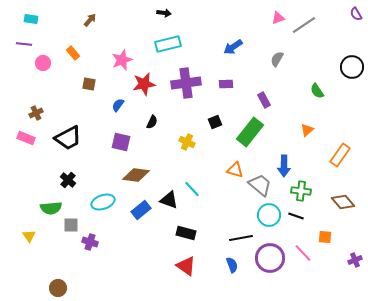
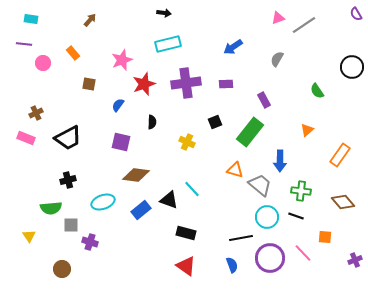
red star at (144, 84): rotated 10 degrees counterclockwise
black semicircle at (152, 122): rotated 24 degrees counterclockwise
blue arrow at (284, 166): moved 4 px left, 5 px up
black cross at (68, 180): rotated 35 degrees clockwise
cyan circle at (269, 215): moved 2 px left, 2 px down
brown circle at (58, 288): moved 4 px right, 19 px up
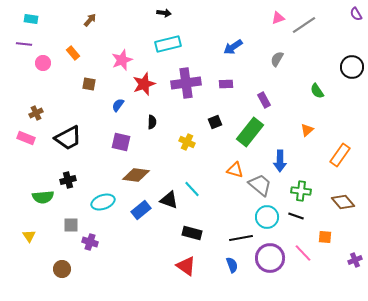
green semicircle at (51, 208): moved 8 px left, 11 px up
black rectangle at (186, 233): moved 6 px right
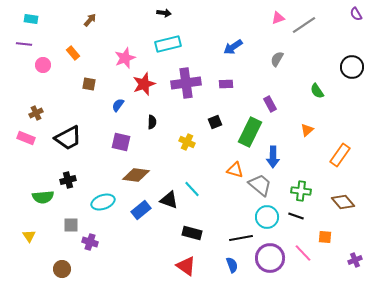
pink star at (122, 60): moved 3 px right, 2 px up
pink circle at (43, 63): moved 2 px down
purple rectangle at (264, 100): moved 6 px right, 4 px down
green rectangle at (250, 132): rotated 12 degrees counterclockwise
blue arrow at (280, 161): moved 7 px left, 4 px up
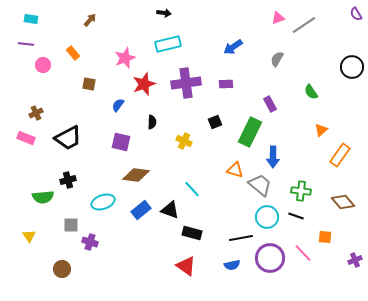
purple line at (24, 44): moved 2 px right
green semicircle at (317, 91): moved 6 px left, 1 px down
orange triangle at (307, 130): moved 14 px right
yellow cross at (187, 142): moved 3 px left, 1 px up
black triangle at (169, 200): moved 1 px right, 10 px down
blue semicircle at (232, 265): rotated 98 degrees clockwise
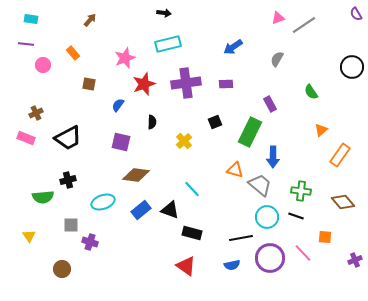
yellow cross at (184, 141): rotated 21 degrees clockwise
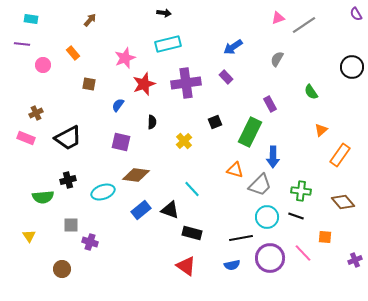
purple line at (26, 44): moved 4 px left
purple rectangle at (226, 84): moved 7 px up; rotated 48 degrees clockwise
gray trapezoid at (260, 185): rotated 95 degrees clockwise
cyan ellipse at (103, 202): moved 10 px up
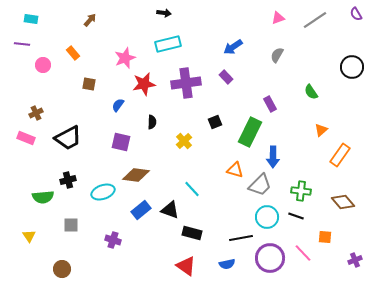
gray line at (304, 25): moved 11 px right, 5 px up
gray semicircle at (277, 59): moved 4 px up
red star at (144, 84): rotated 10 degrees clockwise
purple cross at (90, 242): moved 23 px right, 2 px up
blue semicircle at (232, 265): moved 5 px left, 1 px up
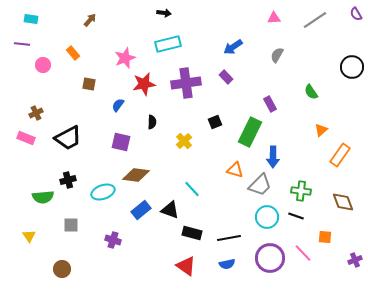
pink triangle at (278, 18): moved 4 px left; rotated 16 degrees clockwise
brown diamond at (343, 202): rotated 20 degrees clockwise
black line at (241, 238): moved 12 px left
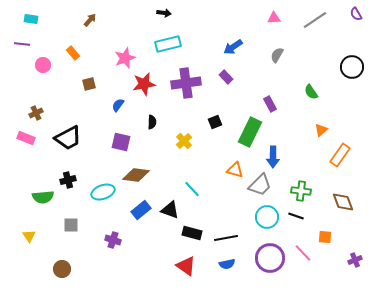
brown square at (89, 84): rotated 24 degrees counterclockwise
black line at (229, 238): moved 3 px left
